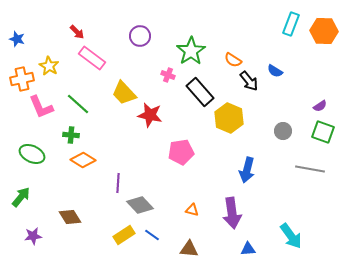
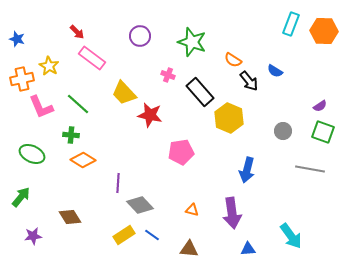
green star: moved 1 px right, 9 px up; rotated 20 degrees counterclockwise
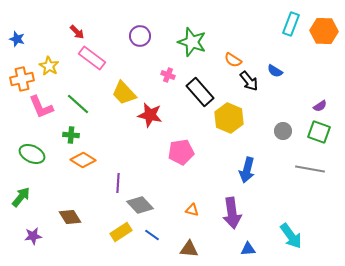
green square: moved 4 px left
yellow rectangle: moved 3 px left, 3 px up
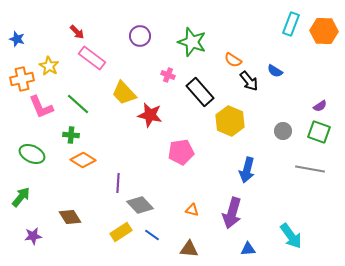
yellow hexagon: moved 1 px right, 3 px down
purple arrow: rotated 24 degrees clockwise
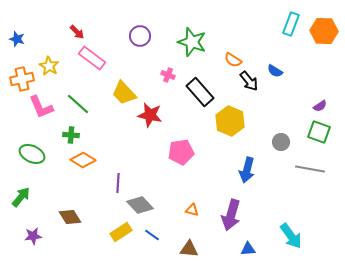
gray circle: moved 2 px left, 11 px down
purple arrow: moved 1 px left, 2 px down
